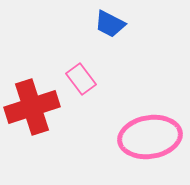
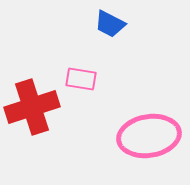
pink rectangle: rotated 44 degrees counterclockwise
pink ellipse: moved 1 px left, 1 px up
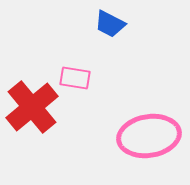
pink rectangle: moved 6 px left, 1 px up
red cross: rotated 22 degrees counterclockwise
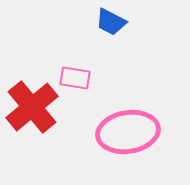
blue trapezoid: moved 1 px right, 2 px up
pink ellipse: moved 21 px left, 4 px up
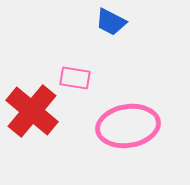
red cross: moved 4 px down; rotated 10 degrees counterclockwise
pink ellipse: moved 6 px up
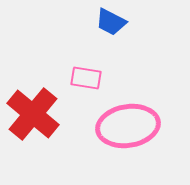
pink rectangle: moved 11 px right
red cross: moved 1 px right, 3 px down
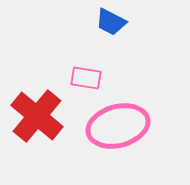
red cross: moved 4 px right, 2 px down
pink ellipse: moved 10 px left; rotated 6 degrees counterclockwise
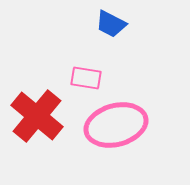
blue trapezoid: moved 2 px down
pink ellipse: moved 2 px left, 1 px up
